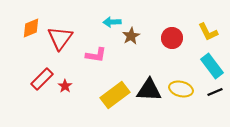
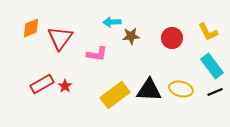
brown star: rotated 24 degrees clockwise
pink L-shape: moved 1 px right, 1 px up
red rectangle: moved 5 px down; rotated 15 degrees clockwise
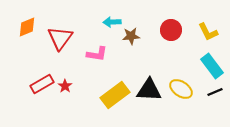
orange diamond: moved 4 px left, 1 px up
red circle: moved 1 px left, 8 px up
yellow ellipse: rotated 20 degrees clockwise
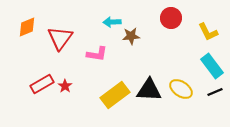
red circle: moved 12 px up
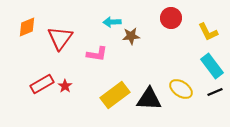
black triangle: moved 9 px down
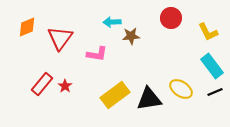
red rectangle: rotated 20 degrees counterclockwise
black triangle: rotated 12 degrees counterclockwise
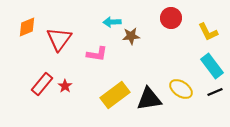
red triangle: moved 1 px left, 1 px down
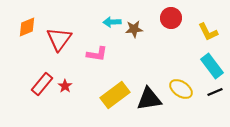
brown star: moved 3 px right, 7 px up
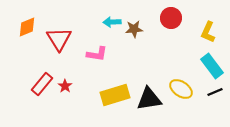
yellow L-shape: rotated 50 degrees clockwise
red triangle: rotated 8 degrees counterclockwise
yellow rectangle: rotated 20 degrees clockwise
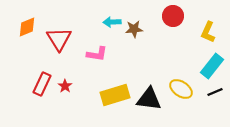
red circle: moved 2 px right, 2 px up
cyan rectangle: rotated 75 degrees clockwise
red rectangle: rotated 15 degrees counterclockwise
black triangle: rotated 16 degrees clockwise
